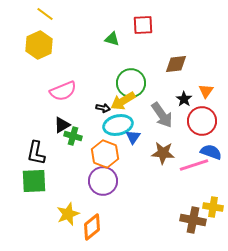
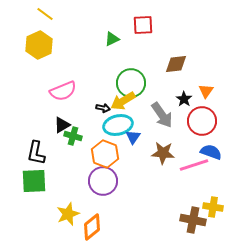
green triangle: rotated 42 degrees counterclockwise
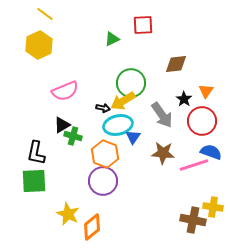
pink semicircle: moved 2 px right
yellow star: rotated 25 degrees counterclockwise
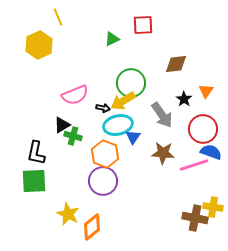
yellow line: moved 13 px right, 3 px down; rotated 30 degrees clockwise
pink semicircle: moved 10 px right, 4 px down
red circle: moved 1 px right, 8 px down
brown cross: moved 2 px right, 2 px up
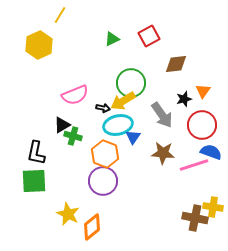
yellow line: moved 2 px right, 2 px up; rotated 54 degrees clockwise
red square: moved 6 px right, 11 px down; rotated 25 degrees counterclockwise
orange triangle: moved 3 px left
black star: rotated 21 degrees clockwise
red circle: moved 1 px left, 4 px up
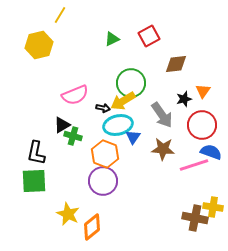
yellow hexagon: rotated 12 degrees clockwise
brown star: moved 4 px up
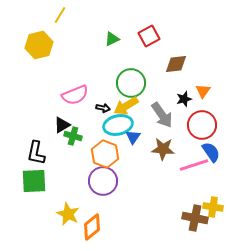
yellow arrow: moved 3 px right, 5 px down
blue semicircle: rotated 35 degrees clockwise
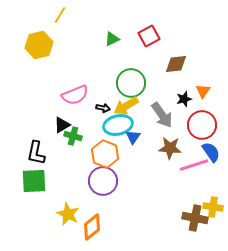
brown star: moved 7 px right, 1 px up
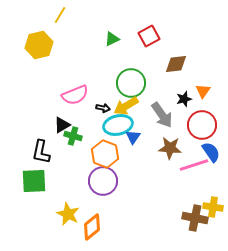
black L-shape: moved 5 px right, 1 px up
